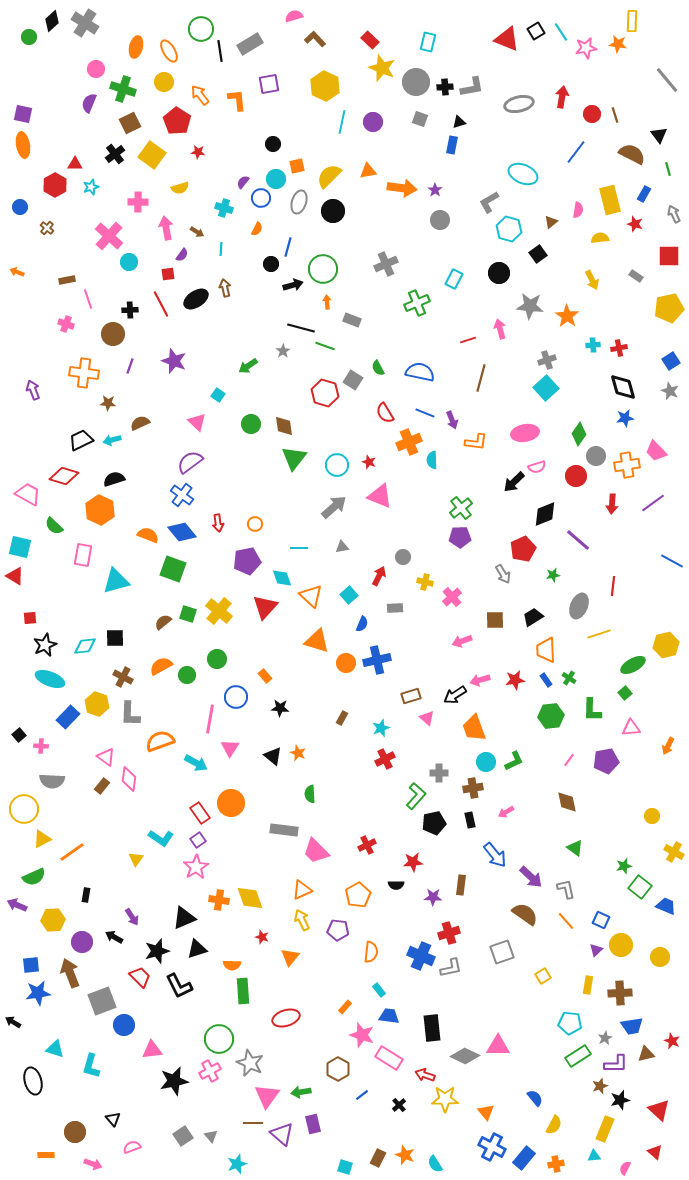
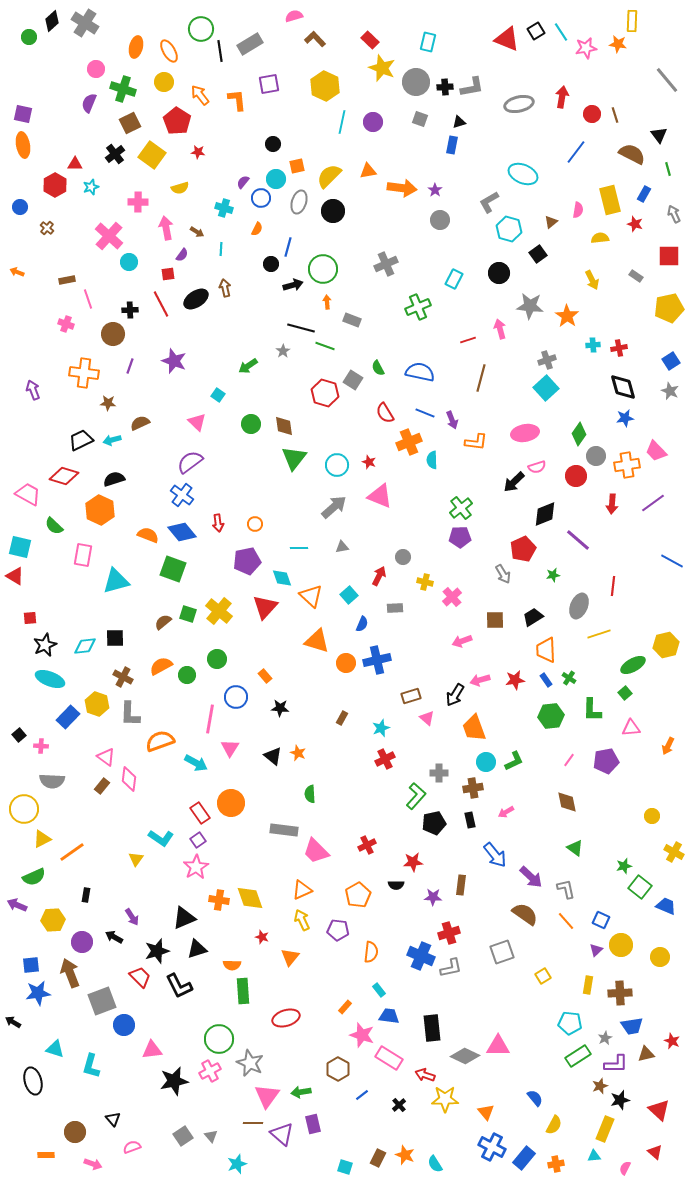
green cross at (417, 303): moved 1 px right, 4 px down
black arrow at (455, 695): rotated 25 degrees counterclockwise
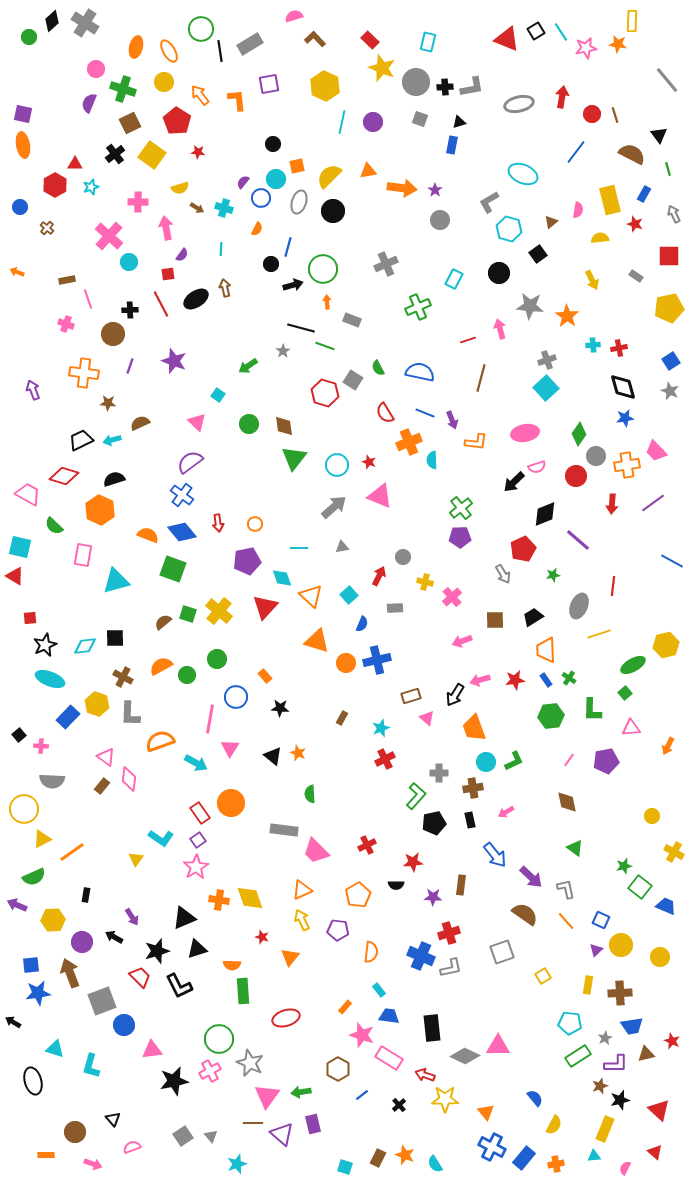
brown arrow at (197, 232): moved 24 px up
green circle at (251, 424): moved 2 px left
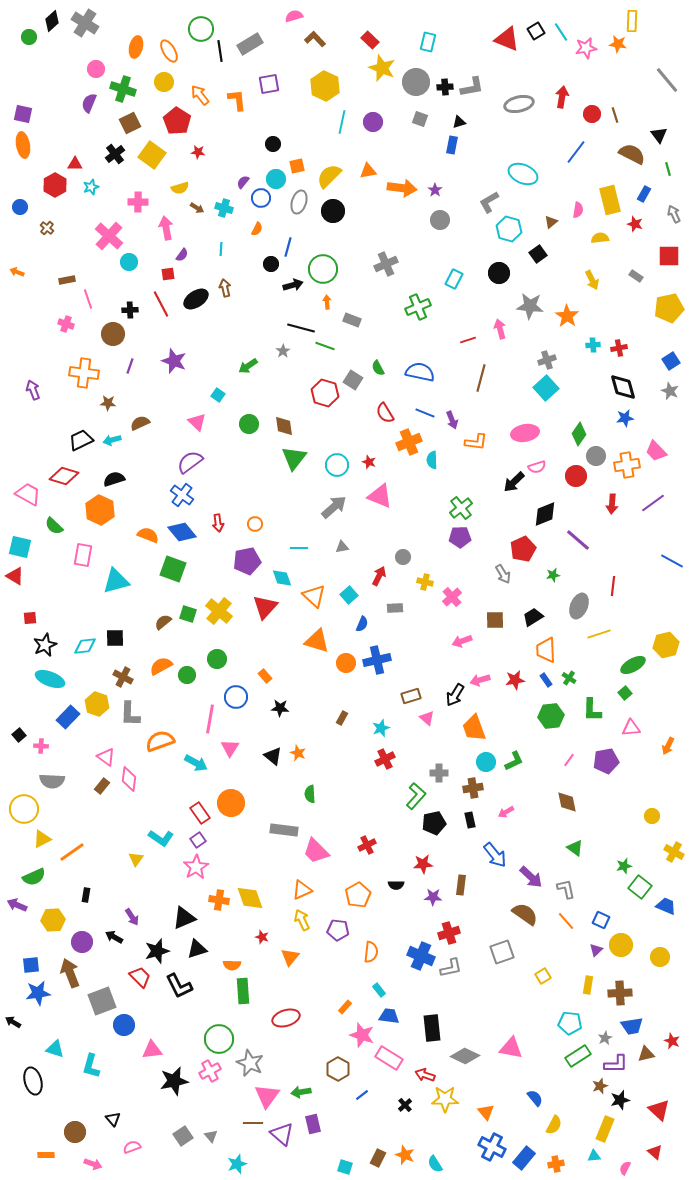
orange triangle at (311, 596): moved 3 px right
red star at (413, 862): moved 10 px right, 2 px down
pink triangle at (498, 1046): moved 13 px right, 2 px down; rotated 10 degrees clockwise
black cross at (399, 1105): moved 6 px right
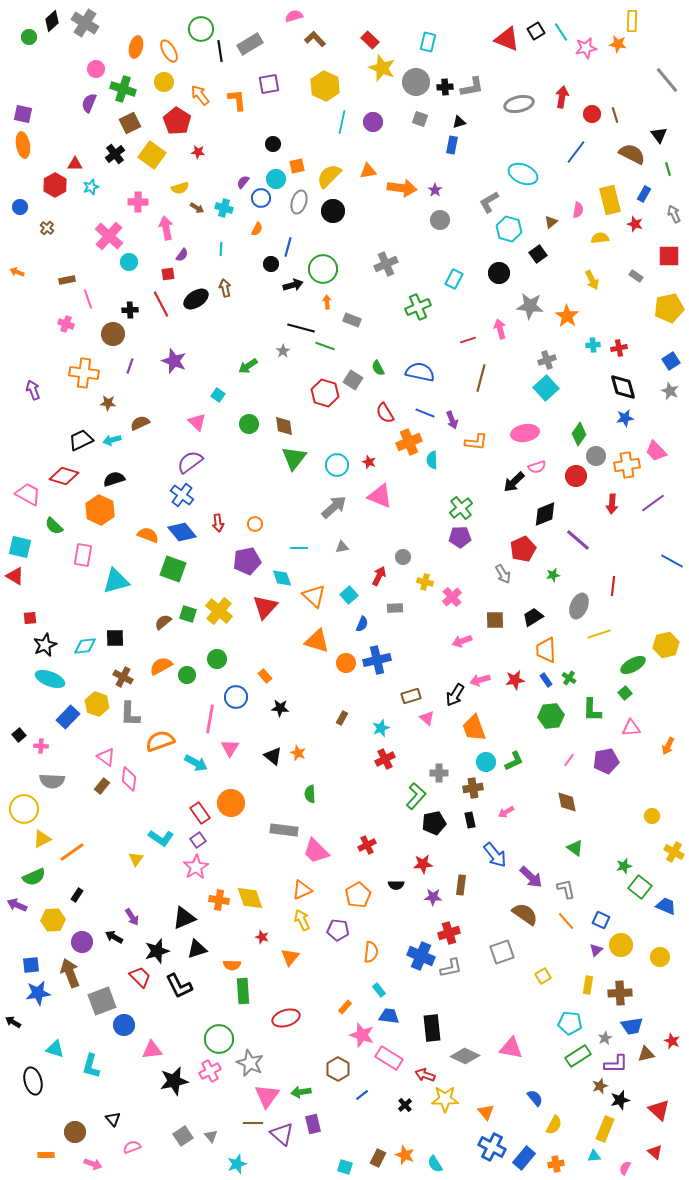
black rectangle at (86, 895): moved 9 px left; rotated 24 degrees clockwise
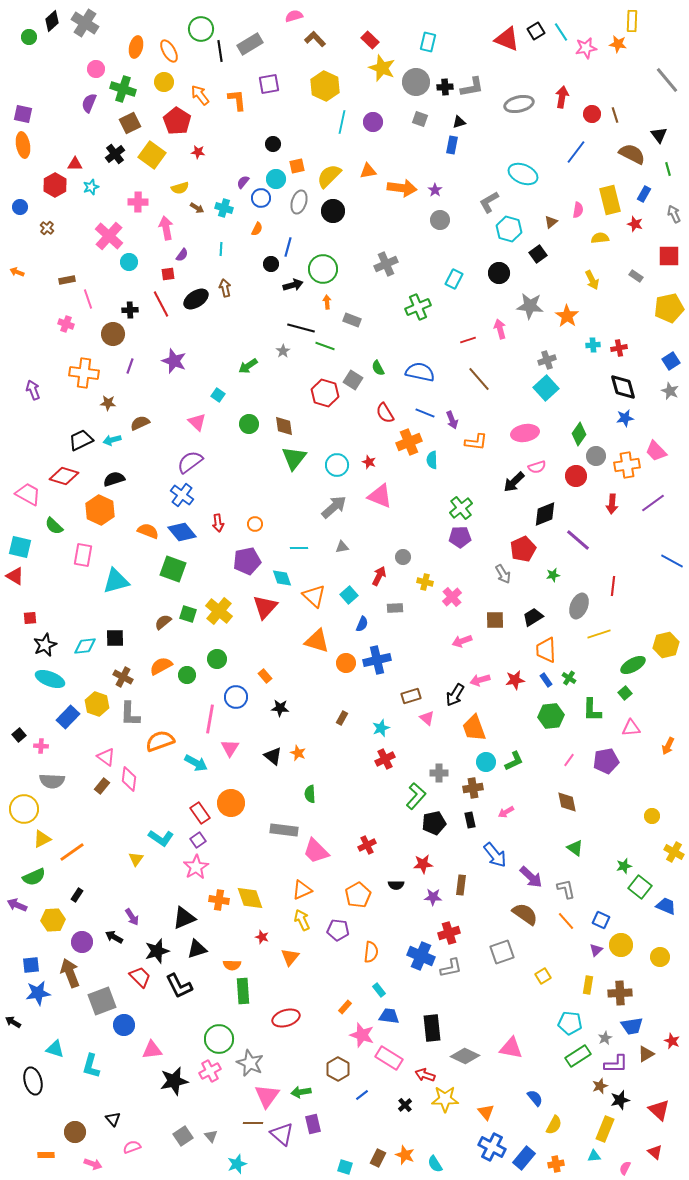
brown line at (481, 378): moved 2 px left, 1 px down; rotated 56 degrees counterclockwise
orange semicircle at (148, 535): moved 4 px up
brown triangle at (646, 1054): rotated 18 degrees counterclockwise
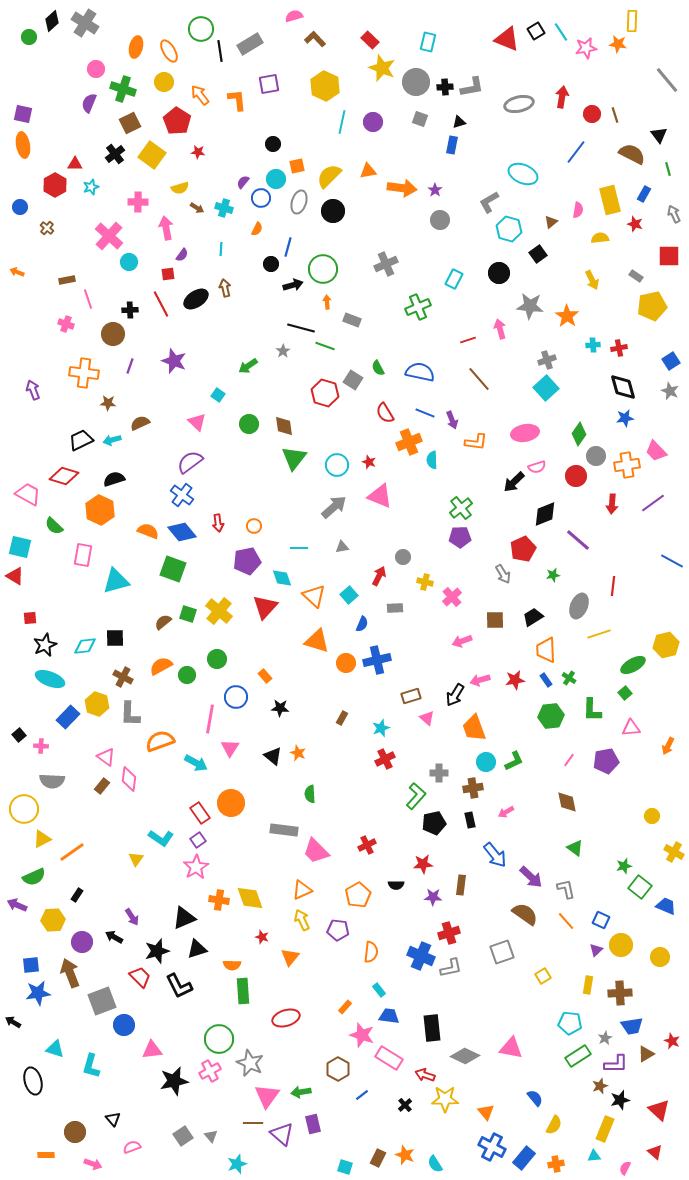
yellow pentagon at (669, 308): moved 17 px left, 2 px up
orange circle at (255, 524): moved 1 px left, 2 px down
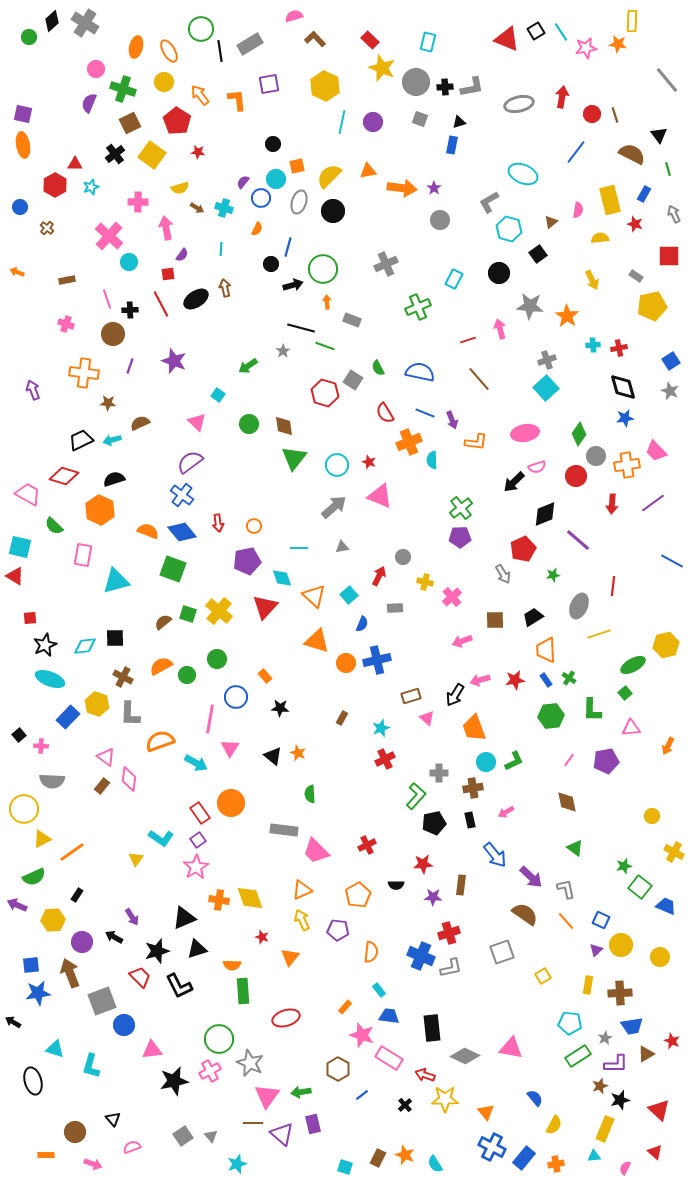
purple star at (435, 190): moved 1 px left, 2 px up
pink line at (88, 299): moved 19 px right
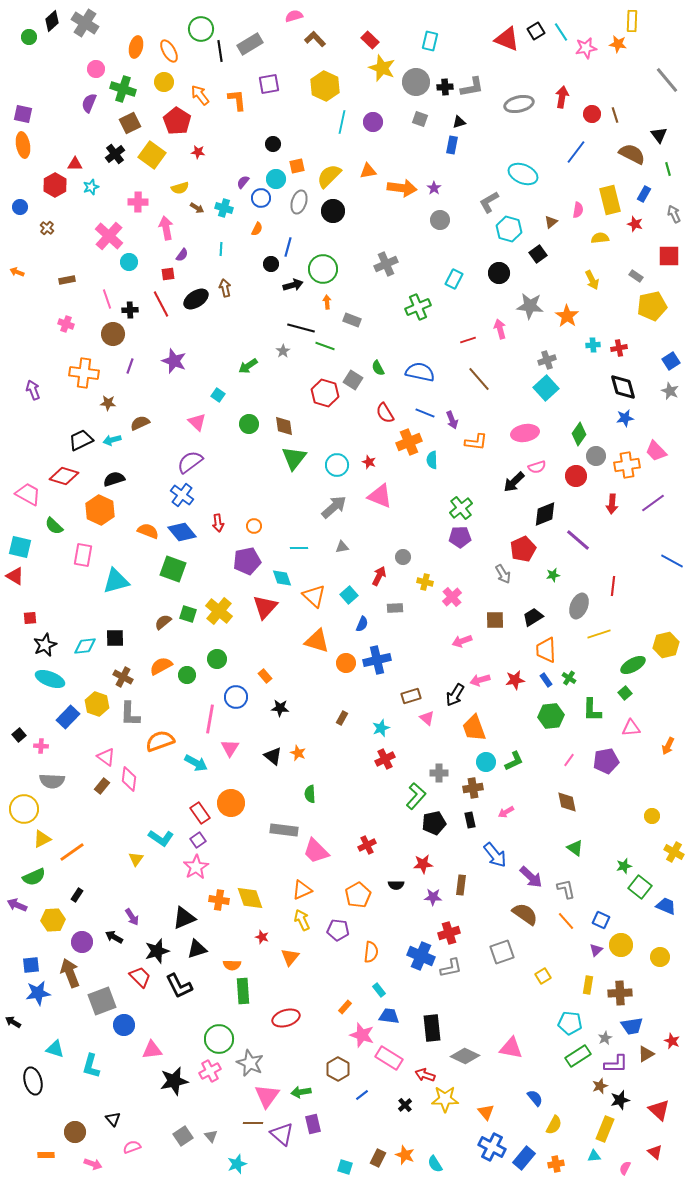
cyan rectangle at (428, 42): moved 2 px right, 1 px up
